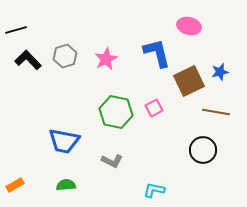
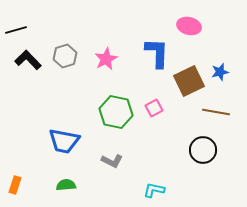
blue L-shape: rotated 16 degrees clockwise
orange rectangle: rotated 42 degrees counterclockwise
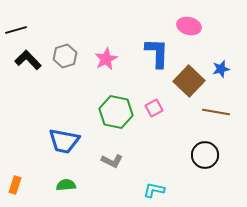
blue star: moved 1 px right, 3 px up
brown square: rotated 20 degrees counterclockwise
black circle: moved 2 px right, 5 px down
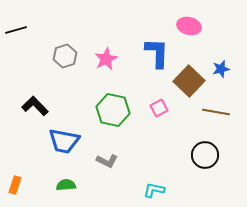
black L-shape: moved 7 px right, 46 px down
pink square: moved 5 px right
green hexagon: moved 3 px left, 2 px up
gray L-shape: moved 5 px left
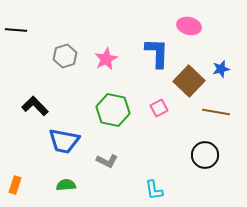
black line: rotated 20 degrees clockwise
cyan L-shape: rotated 110 degrees counterclockwise
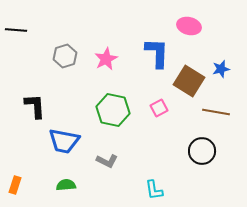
brown square: rotated 12 degrees counterclockwise
black L-shape: rotated 40 degrees clockwise
black circle: moved 3 px left, 4 px up
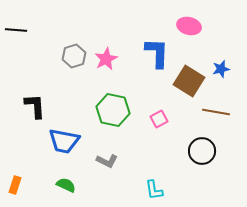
gray hexagon: moved 9 px right
pink square: moved 11 px down
green semicircle: rotated 30 degrees clockwise
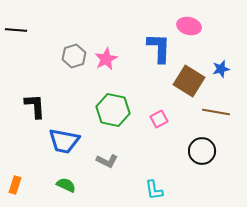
blue L-shape: moved 2 px right, 5 px up
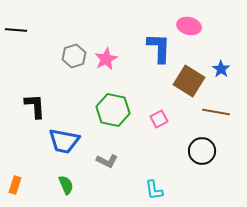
blue star: rotated 24 degrees counterclockwise
green semicircle: rotated 42 degrees clockwise
